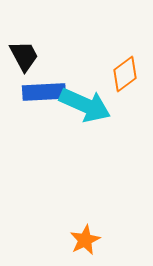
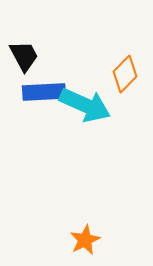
orange diamond: rotated 9 degrees counterclockwise
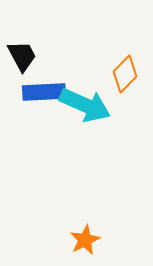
black trapezoid: moved 2 px left
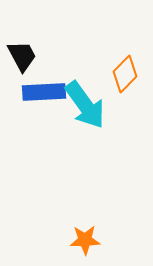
cyan arrow: rotated 30 degrees clockwise
orange star: rotated 24 degrees clockwise
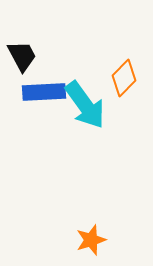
orange diamond: moved 1 px left, 4 px down
orange star: moved 6 px right; rotated 16 degrees counterclockwise
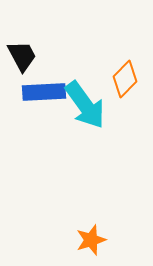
orange diamond: moved 1 px right, 1 px down
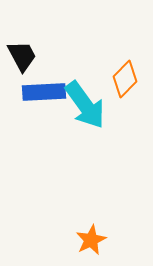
orange star: rotated 8 degrees counterclockwise
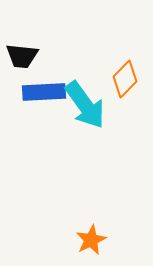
black trapezoid: rotated 124 degrees clockwise
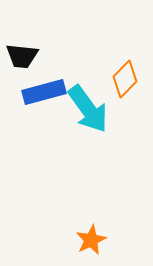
blue rectangle: rotated 12 degrees counterclockwise
cyan arrow: moved 3 px right, 4 px down
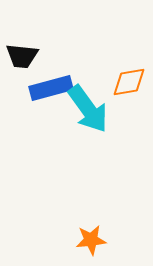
orange diamond: moved 4 px right, 3 px down; rotated 36 degrees clockwise
blue rectangle: moved 7 px right, 4 px up
orange star: rotated 20 degrees clockwise
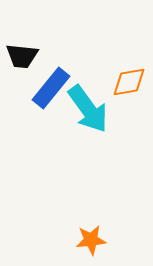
blue rectangle: rotated 36 degrees counterclockwise
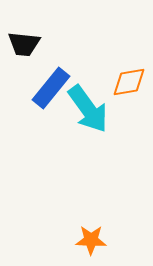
black trapezoid: moved 2 px right, 12 px up
orange star: rotated 8 degrees clockwise
